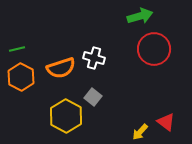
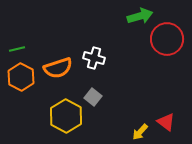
red circle: moved 13 px right, 10 px up
orange semicircle: moved 3 px left
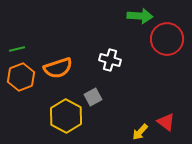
green arrow: rotated 20 degrees clockwise
white cross: moved 16 px right, 2 px down
orange hexagon: rotated 12 degrees clockwise
gray square: rotated 24 degrees clockwise
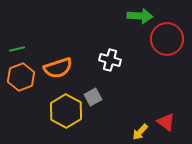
yellow hexagon: moved 5 px up
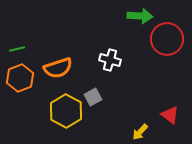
orange hexagon: moved 1 px left, 1 px down
red triangle: moved 4 px right, 7 px up
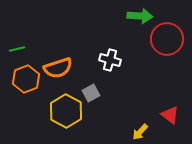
orange hexagon: moved 6 px right, 1 px down
gray square: moved 2 px left, 4 px up
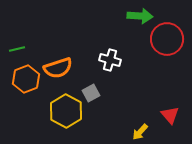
red triangle: rotated 12 degrees clockwise
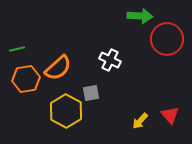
white cross: rotated 10 degrees clockwise
orange semicircle: rotated 24 degrees counterclockwise
orange hexagon: rotated 12 degrees clockwise
gray square: rotated 18 degrees clockwise
yellow arrow: moved 11 px up
